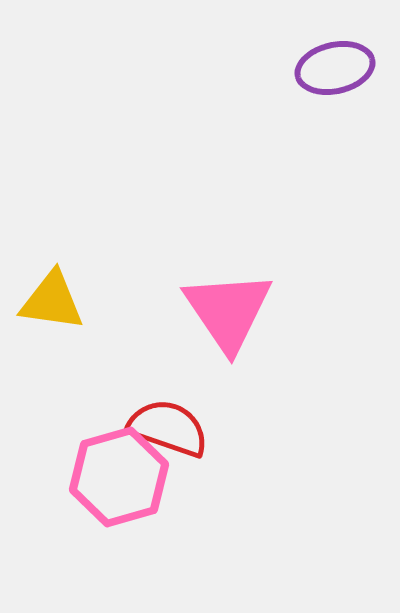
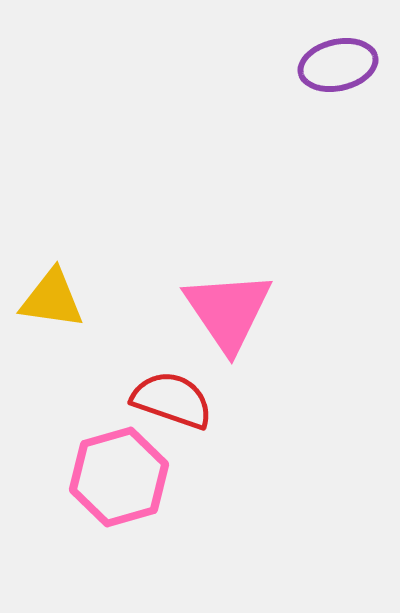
purple ellipse: moved 3 px right, 3 px up
yellow triangle: moved 2 px up
red semicircle: moved 4 px right, 28 px up
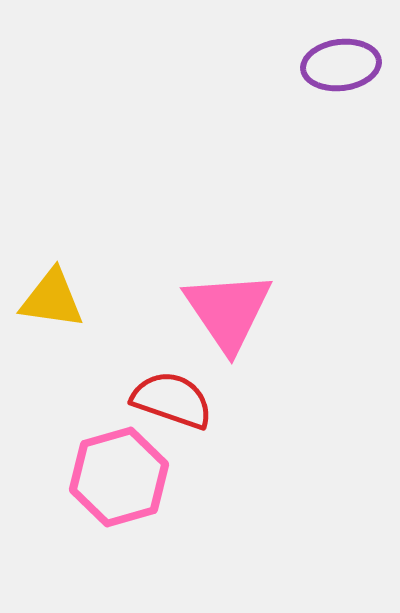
purple ellipse: moved 3 px right; rotated 6 degrees clockwise
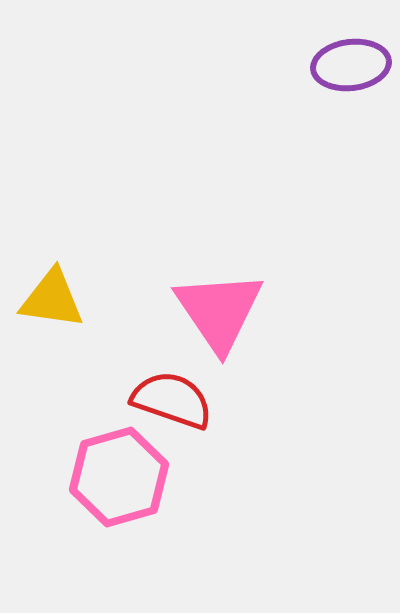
purple ellipse: moved 10 px right
pink triangle: moved 9 px left
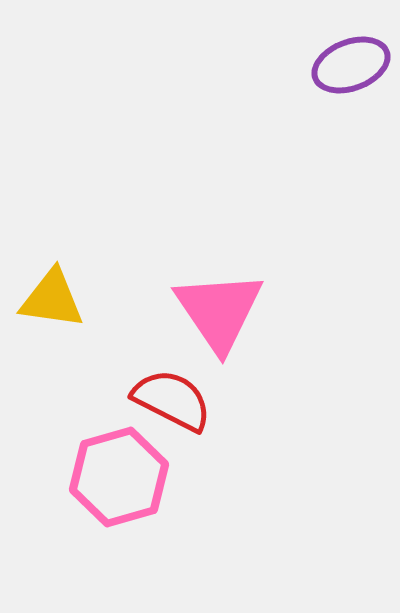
purple ellipse: rotated 14 degrees counterclockwise
red semicircle: rotated 8 degrees clockwise
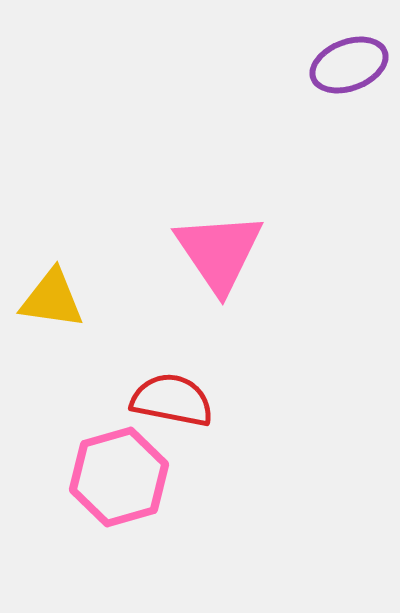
purple ellipse: moved 2 px left
pink triangle: moved 59 px up
red semicircle: rotated 16 degrees counterclockwise
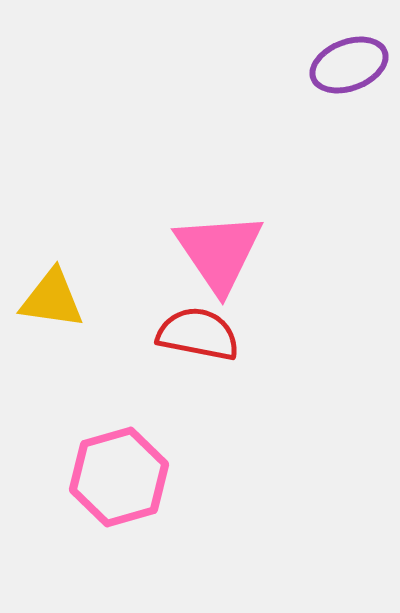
red semicircle: moved 26 px right, 66 px up
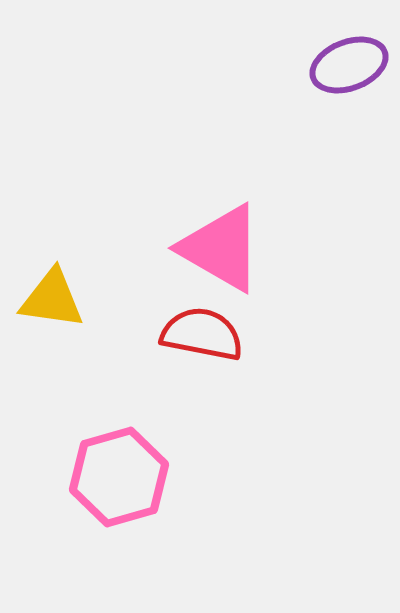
pink triangle: moved 2 px right, 4 px up; rotated 26 degrees counterclockwise
red semicircle: moved 4 px right
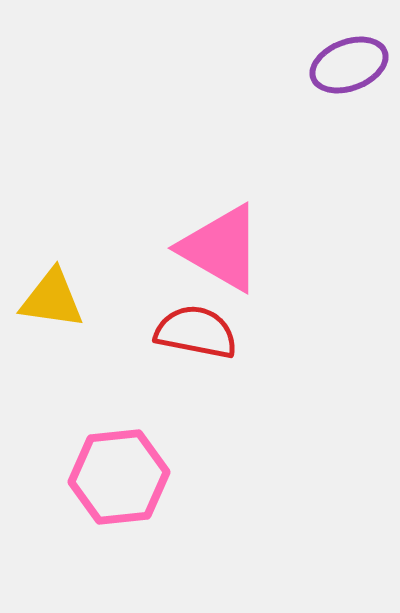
red semicircle: moved 6 px left, 2 px up
pink hexagon: rotated 10 degrees clockwise
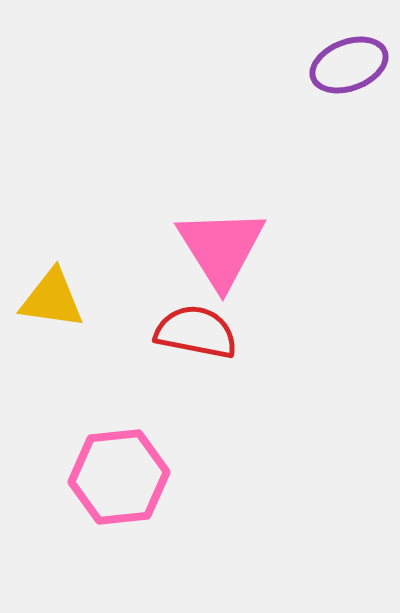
pink triangle: rotated 28 degrees clockwise
